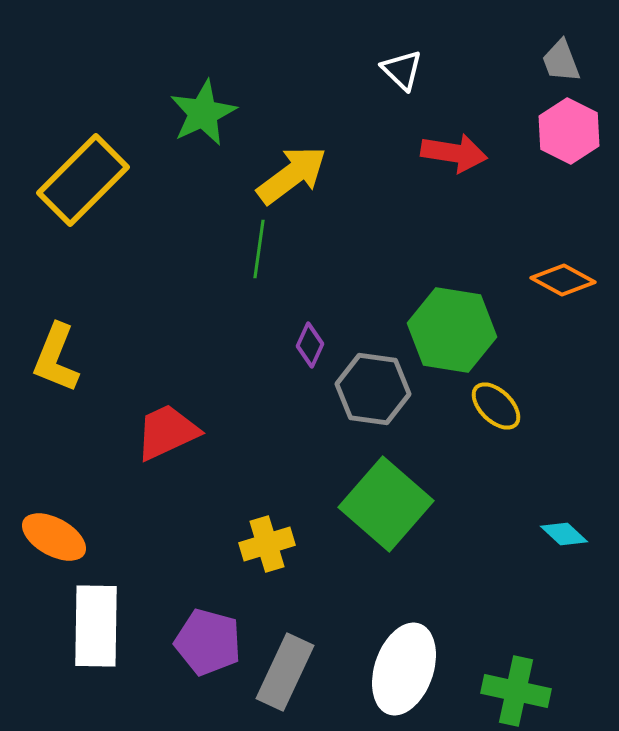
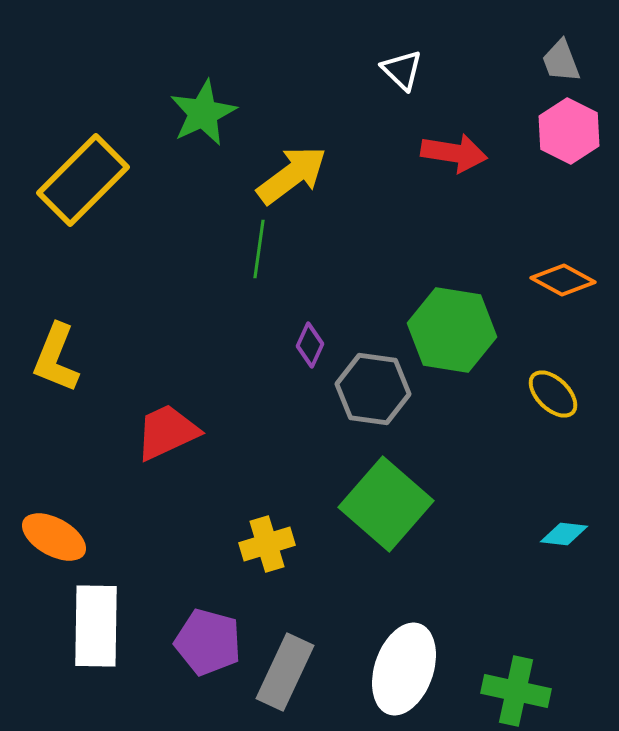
yellow ellipse: moved 57 px right, 12 px up
cyan diamond: rotated 36 degrees counterclockwise
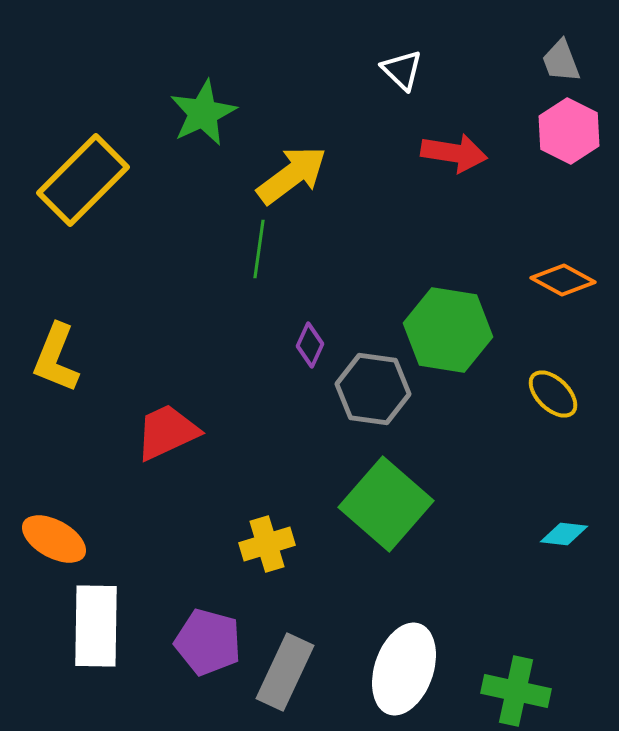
green hexagon: moved 4 px left
orange ellipse: moved 2 px down
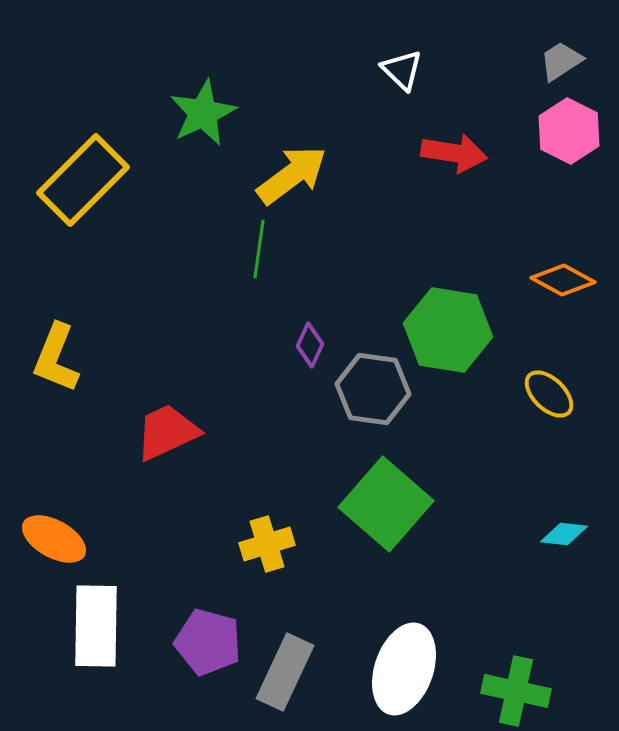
gray trapezoid: rotated 78 degrees clockwise
yellow ellipse: moved 4 px left
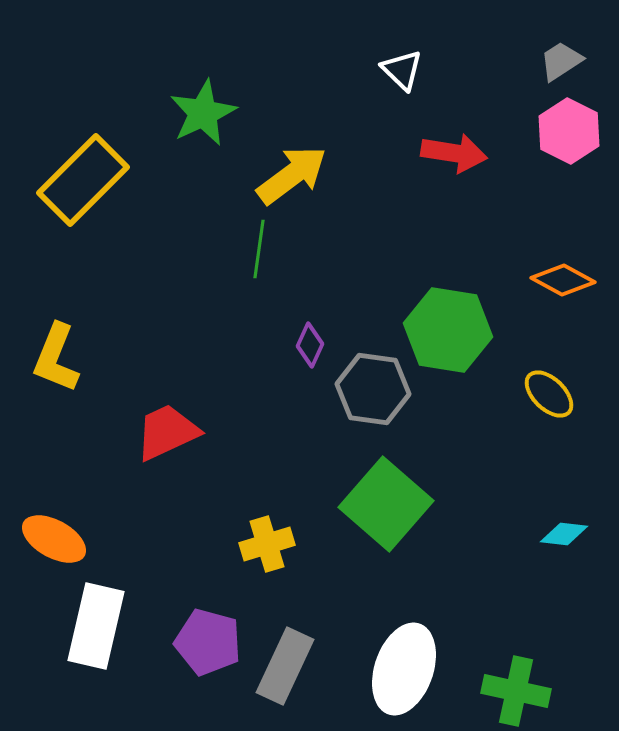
white rectangle: rotated 12 degrees clockwise
gray rectangle: moved 6 px up
